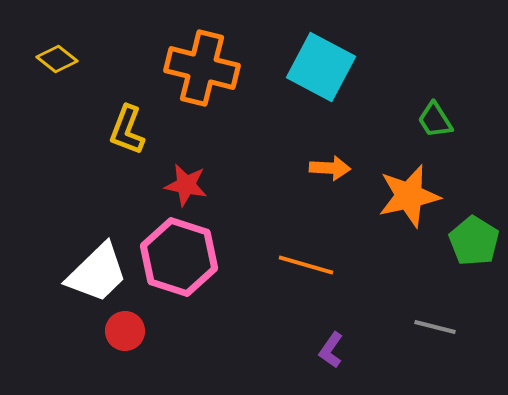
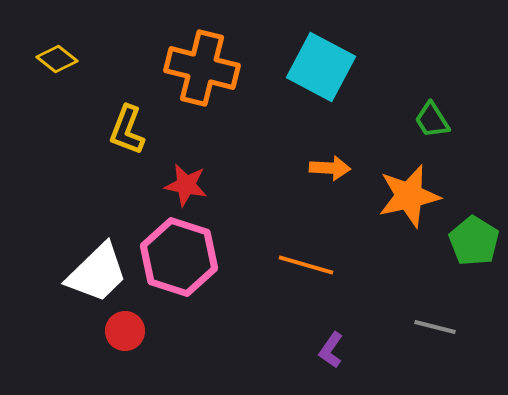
green trapezoid: moved 3 px left
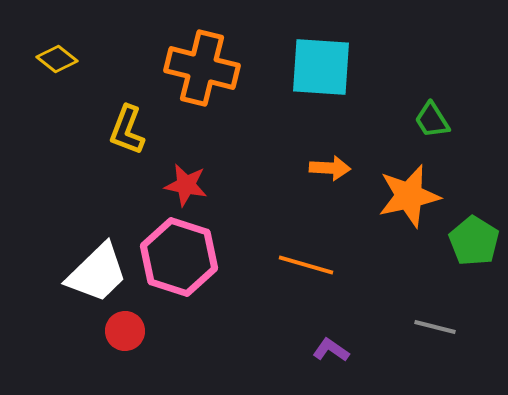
cyan square: rotated 24 degrees counterclockwise
purple L-shape: rotated 90 degrees clockwise
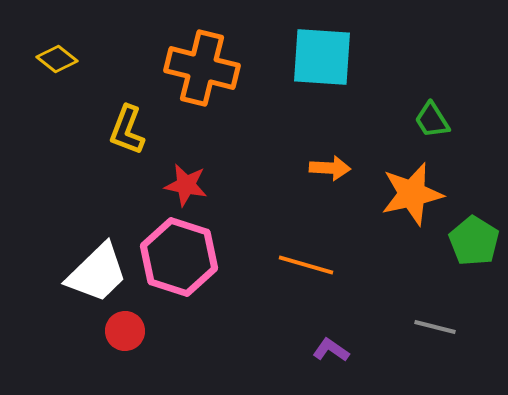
cyan square: moved 1 px right, 10 px up
orange star: moved 3 px right, 2 px up
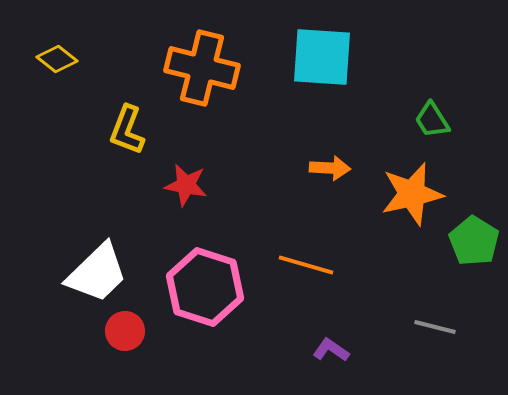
pink hexagon: moved 26 px right, 30 px down
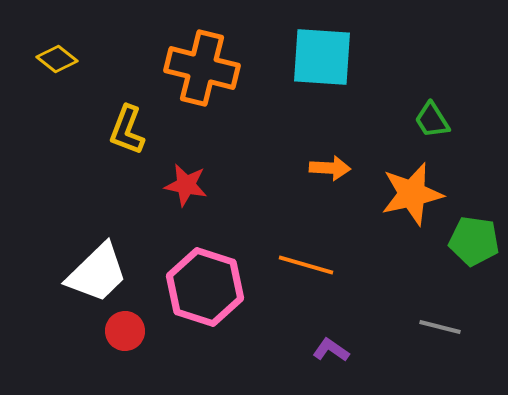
green pentagon: rotated 24 degrees counterclockwise
gray line: moved 5 px right
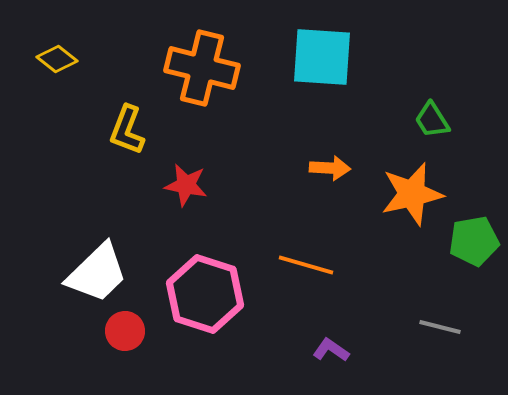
green pentagon: rotated 18 degrees counterclockwise
pink hexagon: moved 7 px down
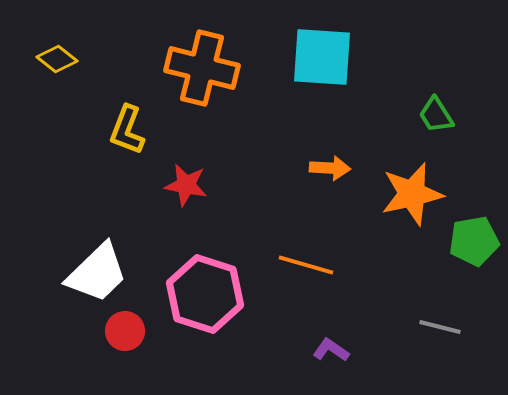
green trapezoid: moved 4 px right, 5 px up
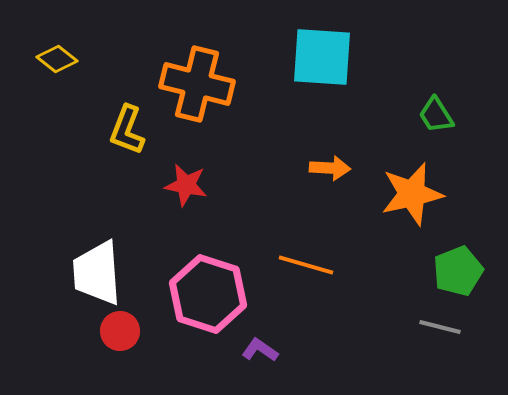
orange cross: moved 5 px left, 16 px down
green pentagon: moved 16 px left, 30 px down; rotated 12 degrees counterclockwise
white trapezoid: rotated 130 degrees clockwise
pink hexagon: moved 3 px right
red circle: moved 5 px left
purple L-shape: moved 71 px left
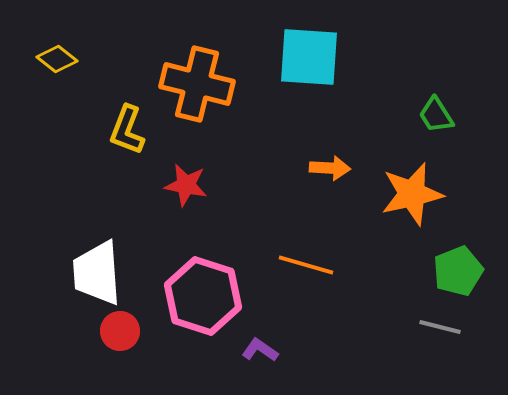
cyan square: moved 13 px left
pink hexagon: moved 5 px left, 2 px down
